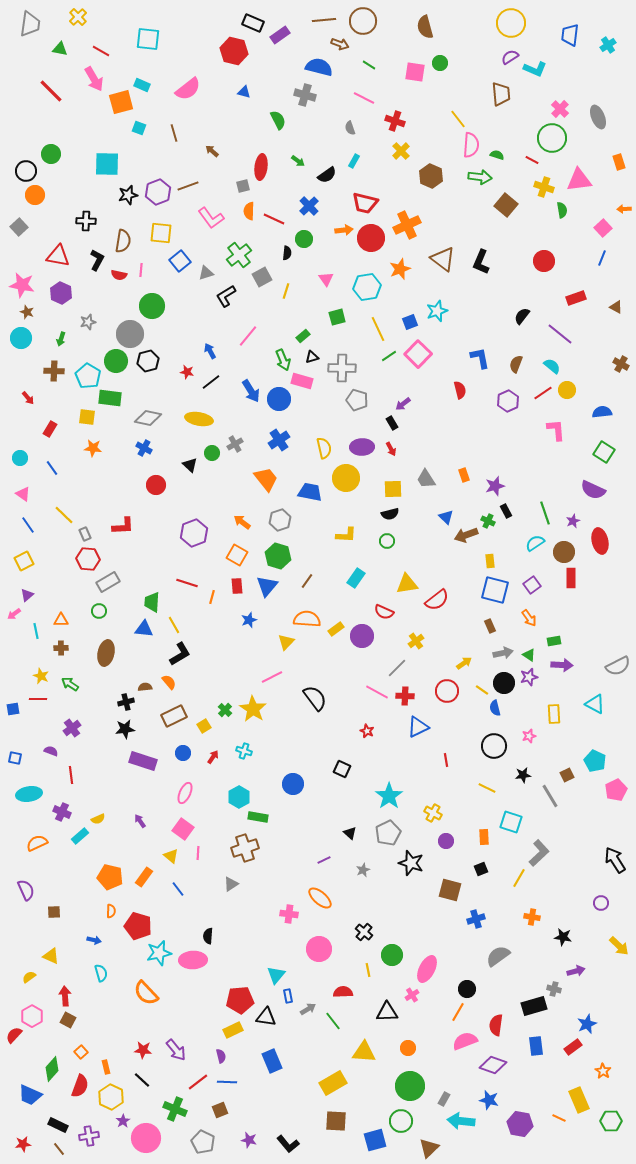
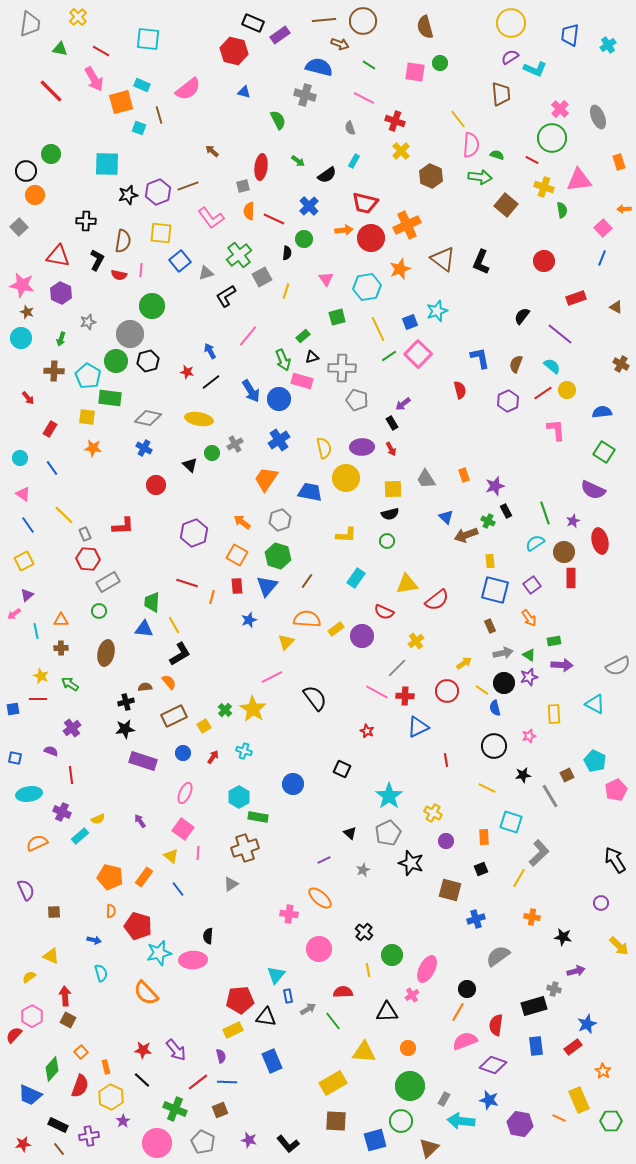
brown line at (174, 133): moved 15 px left, 18 px up
orange trapezoid at (266, 479): rotated 108 degrees counterclockwise
pink circle at (146, 1138): moved 11 px right, 5 px down
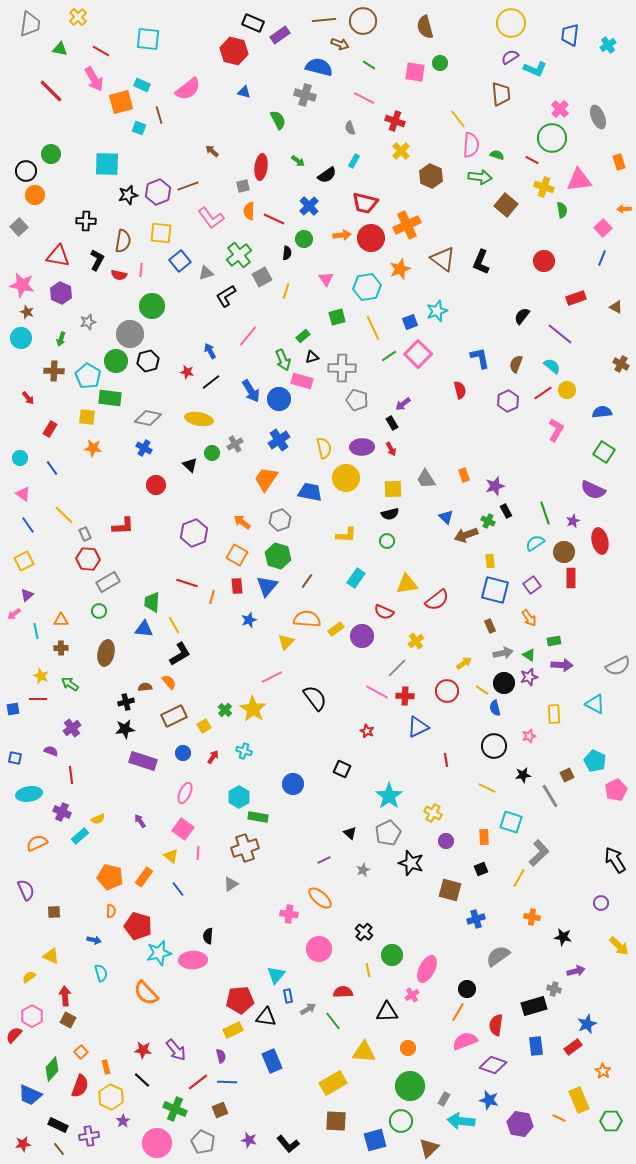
orange arrow at (344, 230): moved 2 px left, 5 px down
yellow line at (378, 329): moved 5 px left, 1 px up
pink L-shape at (556, 430): rotated 35 degrees clockwise
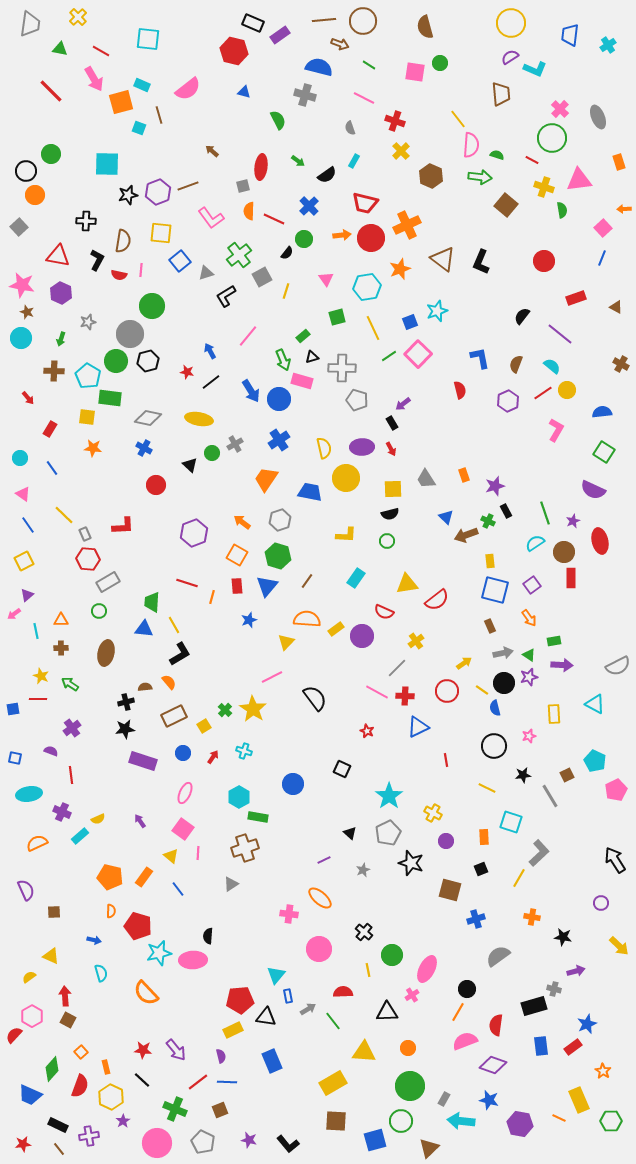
black semicircle at (287, 253): rotated 32 degrees clockwise
blue rectangle at (536, 1046): moved 5 px right
